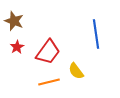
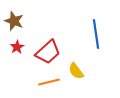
red trapezoid: rotated 12 degrees clockwise
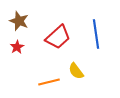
brown star: moved 5 px right
red trapezoid: moved 10 px right, 15 px up
